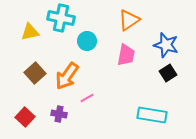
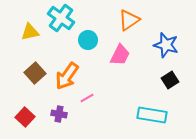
cyan cross: rotated 24 degrees clockwise
cyan circle: moved 1 px right, 1 px up
pink trapezoid: moved 6 px left; rotated 15 degrees clockwise
black square: moved 2 px right, 7 px down
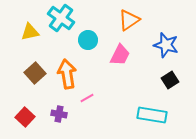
orange arrow: moved 2 px up; rotated 136 degrees clockwise
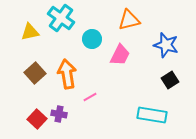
orange triangle: rotated 20 degrees clockwise
cyan circle: moved 4 px right, 1 px up
pink line: moved 3 px right, 1 px up
red square: moved 12 px right, 2 px down
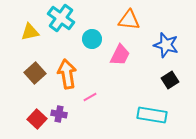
orange triangle: rotated 20 degrees clockwise
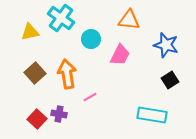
cyan circle: moved 1 px left
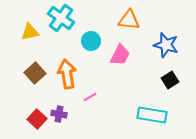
cyan circle: moved 2 px down
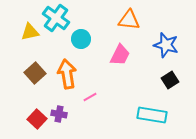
cyan cross: moved 5 px left
cyan circle: moved 10 px left, 2 px up
